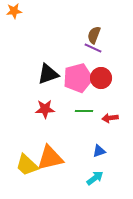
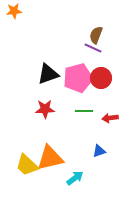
brown semicircle: moved 2 px right
cyan arrow: moved 20 px left
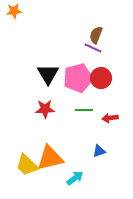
black triangle: rotated 40 degrees counterclockwise
green line: moved 1 px up
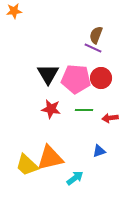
pink pentagon: moved 2 px left, 1 px down; rotated 20 degrees clockwise
red star: moved 6 px right; rotated 12 degrees clockwise
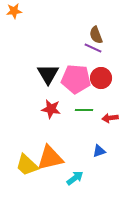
brown semicircle: rotated 42 degrees counterclockwise
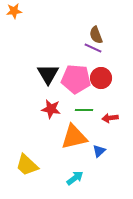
blue triangle: rotated 24 degrees counterclockwise
orange triangle: moved 24 px right, 21 px up
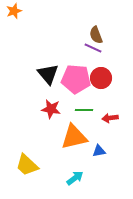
orange star: rotated 14 degrees counterclockwise
black triangle: rotated 10 degrees counterclockwise
blue triangle: rotated 32 degrees clockwise
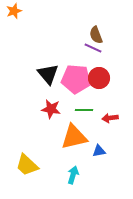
red circle: moved 2 px left
cyan arrow: moved 2 px left, 3 px up; rotated 36 degrees counterclockwise
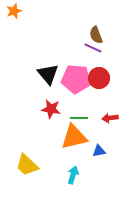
green line: moved 5 px left, 8 px down
